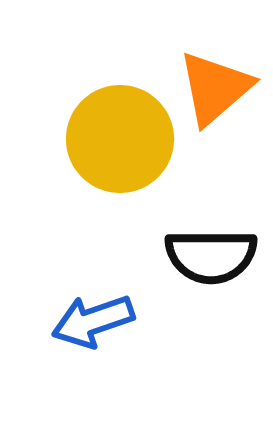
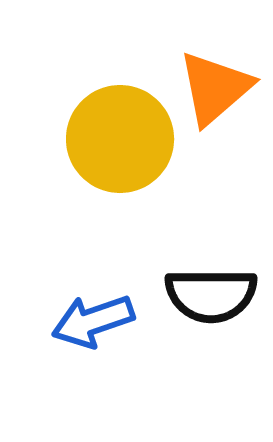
black semicircle: moved 39 px down
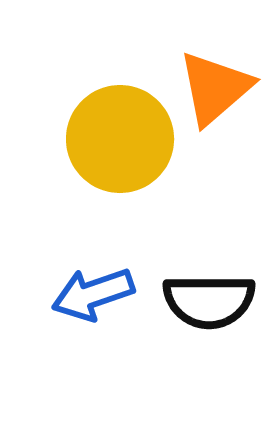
black semicircle: moved 2 px left, 6 px down
blue arrow: moved 27 px up
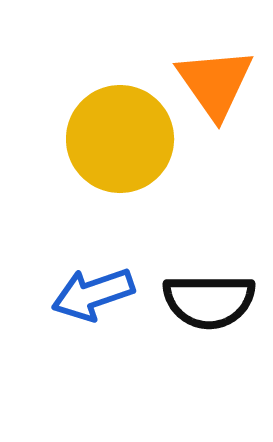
orange triangle: moved 5 px up; rotated 24 degrees counterclockwise
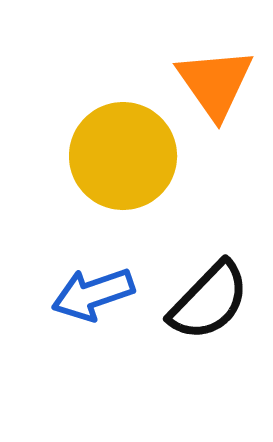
yellow circle: moved 3 px right, 17 px down
black semicircle: rotated 46 degrees counterclockwise
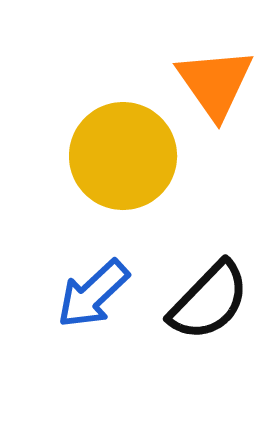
blue arrow: rotated 24 degrees counterclockwise
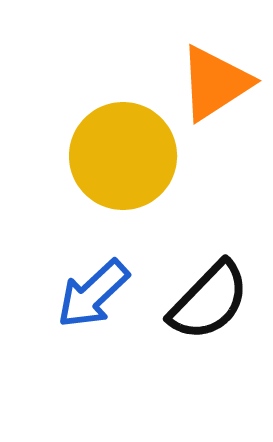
orange triangle: rotated 32 degrees clockwise
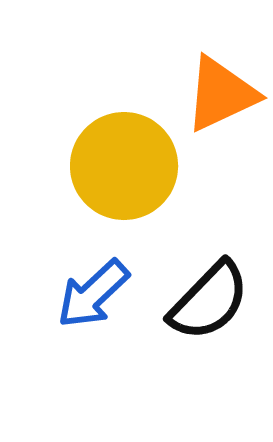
orange triangle: moved 6 px right, 11 px down; rotated 8 degrees clockwise
yellow circle: moved 1 px right, 10 px down
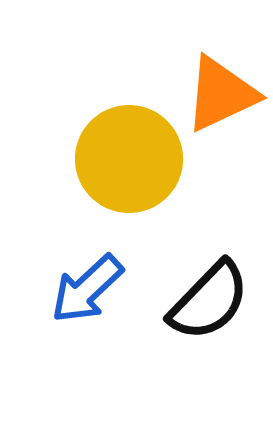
yellow circle: moved 5 px right, 7 px up
blue arrow: moved 6 px left, 5 px up
